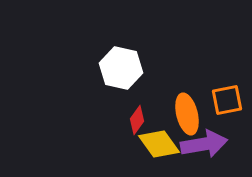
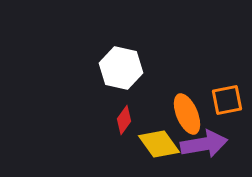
orange ellipse: rotated 9 degrees counterclockwise
red diamond: moved 13 px left
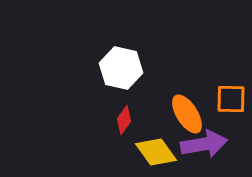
orange square: moved 4 px right, 1 px up; rotated 12 degrees clockwise
orange ellipse: rotated 9 degrees counterclockwise
yellow diamond: moved 3 px left, 8 px down
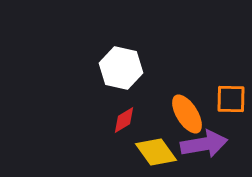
red diamond: rotated 24 degrees clockwise
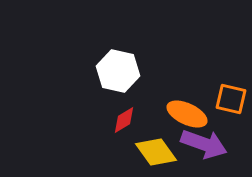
white hexagon: moved 3 px left, 3 px down
orange square: rotated 12 degrees clockwise
orange ellipse: rotated 33 degrees counterclockwise
purple arrow: rotated 30 degrees clockwise
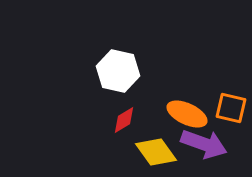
orange square: moved 9 px down
